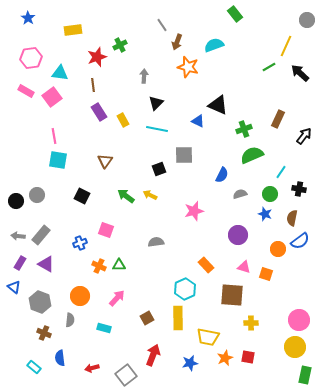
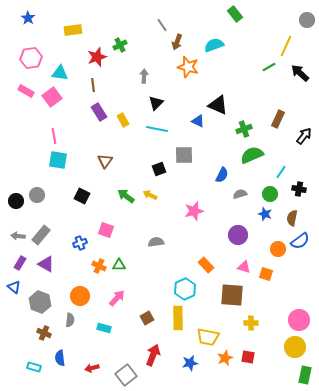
cyan rectangle at (34, 367): rotated 24 degrees counterclockwise
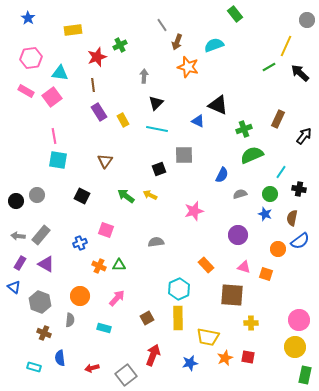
cyan hexagon at (185, 289): moved 6 px left
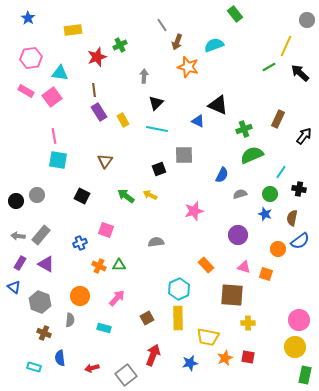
brown line at (93, 85): moved 1 px right, 5 px down
yellow cross at (251, 323): moved 3 px left
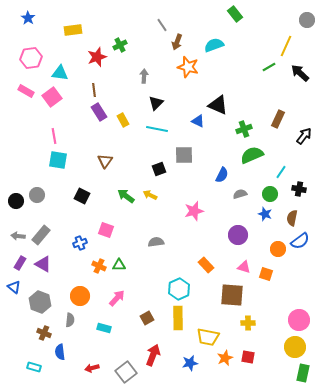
purple triangle at (46, 264): moved 3 px left
blue semicircle at (60, 358): moved 6 px up
gray square at (126, 375): moved 3 px up
green rectangle at (305, 375): moved 2 px left, 2 px up
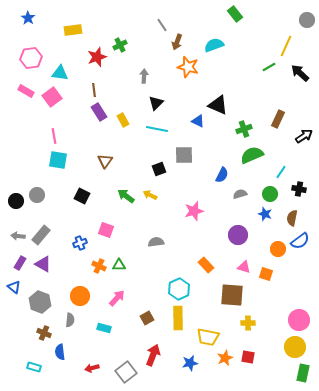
black arrow at (304, 136): rotated 18 degrees clockwise
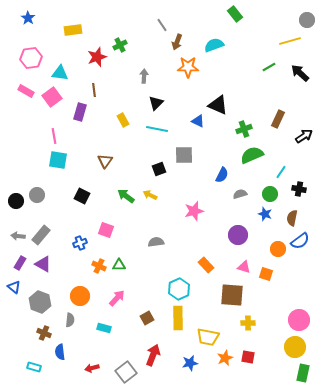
yellow line at (286, 46): moved 4 px right, 5 px up; rotated 50 degrees clockwise
orange star at (188, 67): rotated 15 degrees counterclockwise
purple rectangle at (99, 112): moved 19 px left; rotated 48 degrees clockwise
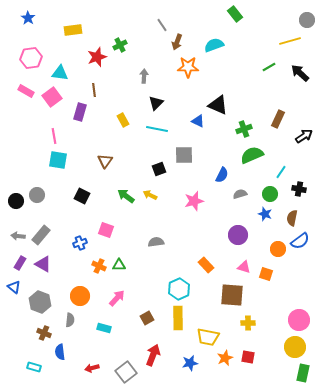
pink star at (194, 211): moved 10 px up
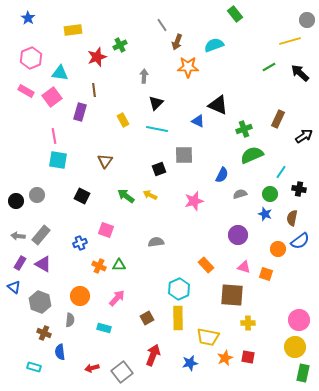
pink hexagon at (31, 58): rotated 15 degrees counterclockwise
gray square at (126, 372): moved 4 px left
